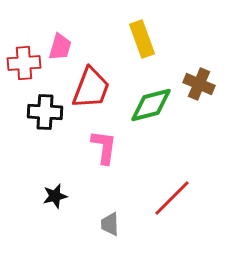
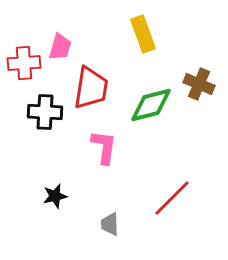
yellow rectangle: moved 1 px right, 5 px up
red trapezoid: rotated 12 degrees counterclockwise
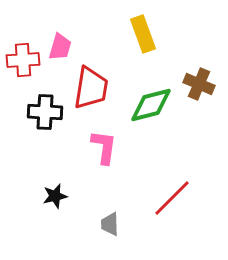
red cross: moved 1 px left, 3 px up
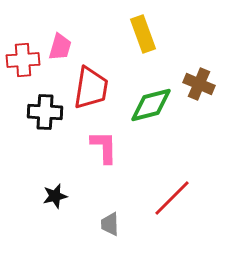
pink L-shape: rotated 9 degrees counterclockwise
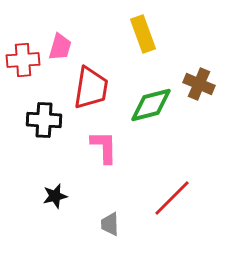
black cross: moved 1 px left, 8 px down
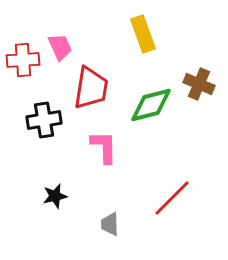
pink trapezoid: rotated 40 degrees counterclockwise
black cross: rotated 12 degrees counterclockwise
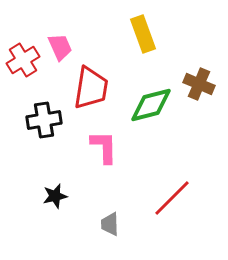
red cross: rotated 28 degrees counterclockwise
